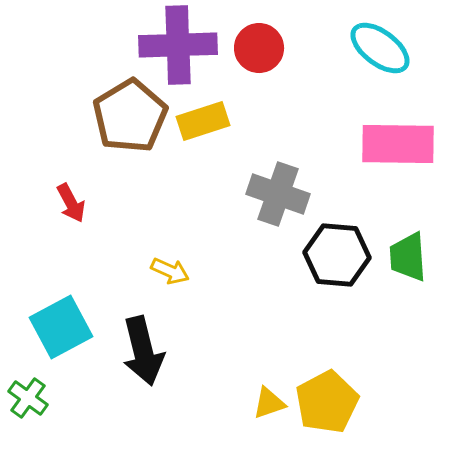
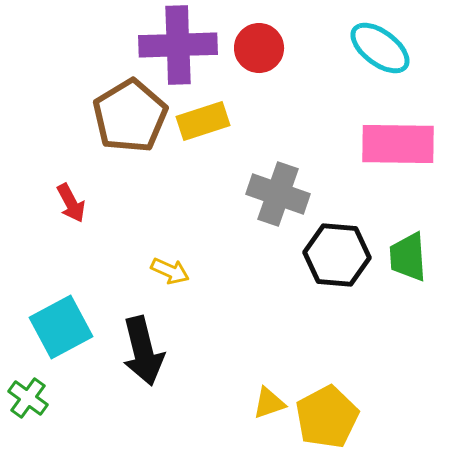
yellow pentagon: moved 15 px down
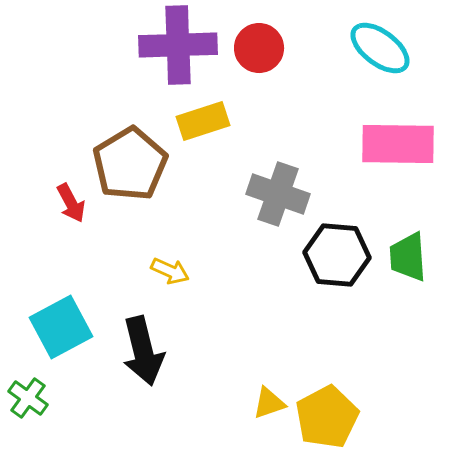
brown pentagon: moved 48 px down
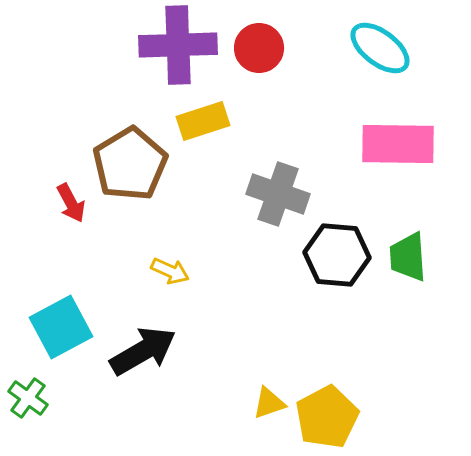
black arrow: rotated 106 degrees counterclockwise
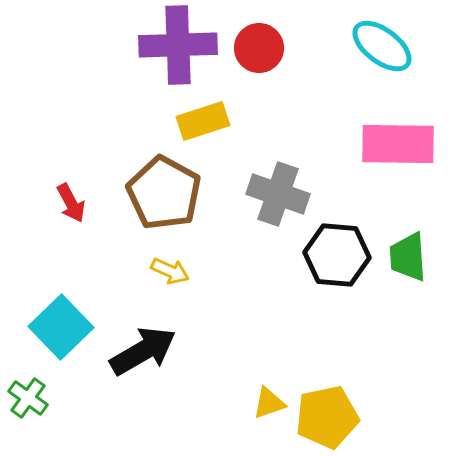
cyan ellipse: moved 2 px right, 2 px up
brown pentagon: moved 34 px right, 29 px down; rotated 12 degrees counterclockwise
cyan square: rotated 16 degrees counterclockwise
yellow pentagon: rotated 16 degrees clockwise
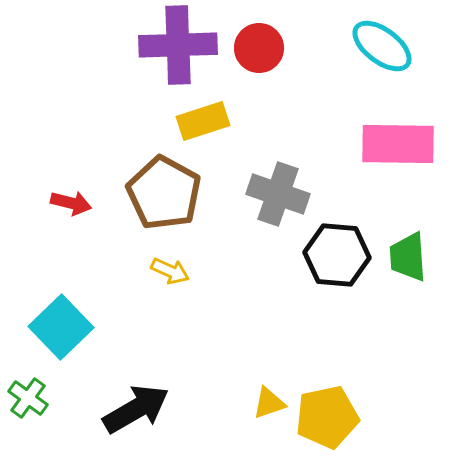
red arrow: rotated 48 degrees counterclockwise
black arrow: moved 7 px left, 58 px down
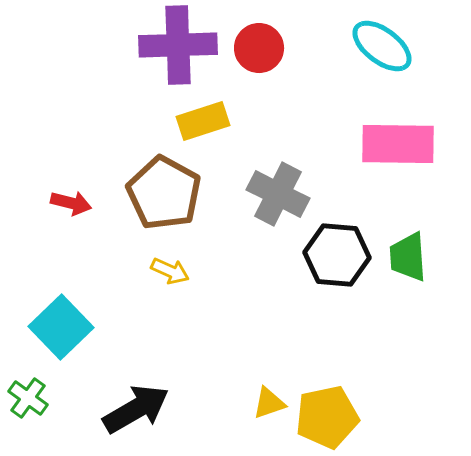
gray cross: rotated 8 degrees clockwise
